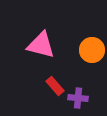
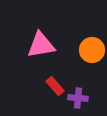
pink triangle: rotated 24 degrees counterclockwise
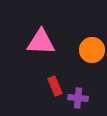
pink triangle: moved 3 px up; rotated 12 degrees clockwise
red rectangle: rotated 18 degrees clockwise
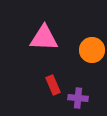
pink triangle: moved 3 px right, 4 px up
red rectangle: moved 2 px left, 1 px up
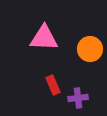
orange circle: moved 2 px left, 1 px up
purple cross: rotated 12 degrees counterclockwise
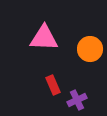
purple cross: moved 1 px left, 2 px down; rotated 18 degrees counterclockwise
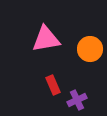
pink triangle: moved 2 px right, 1 px down; rotated 12 degrees counterclockwise
